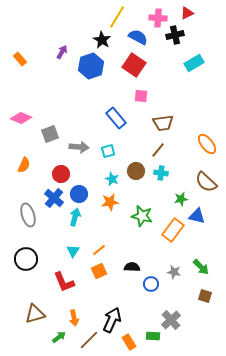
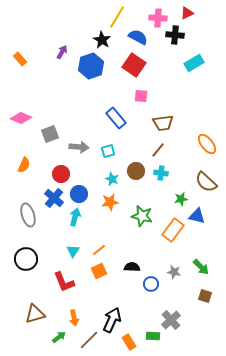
black cross at (175, 35): rotated 18 degrees clockwise
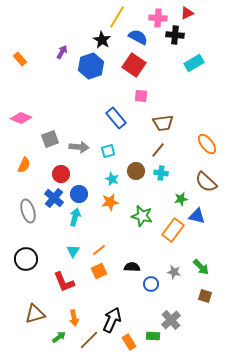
gray square at (50, 134): moved 5 px down
gray ellipse at (28, 215): moved 4 px up
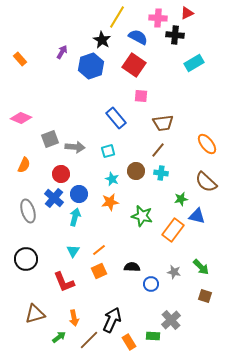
gray arrow at (79, 147): moved 4 px left
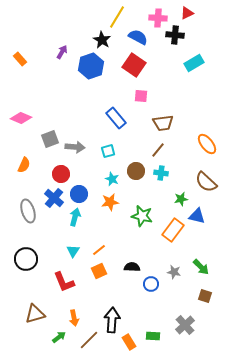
black arrow at (112, 320): rotated 20 degrees counterclockwise
gray cross at (171, 320): moved 14 px right, 5 px down
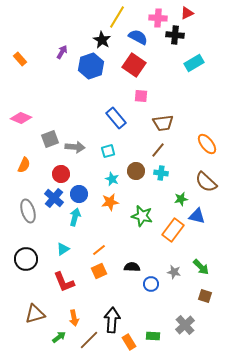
cyan triangle at (73, 251): moved 10 px left, 2 px up; rotated 24 degrees clockwise
